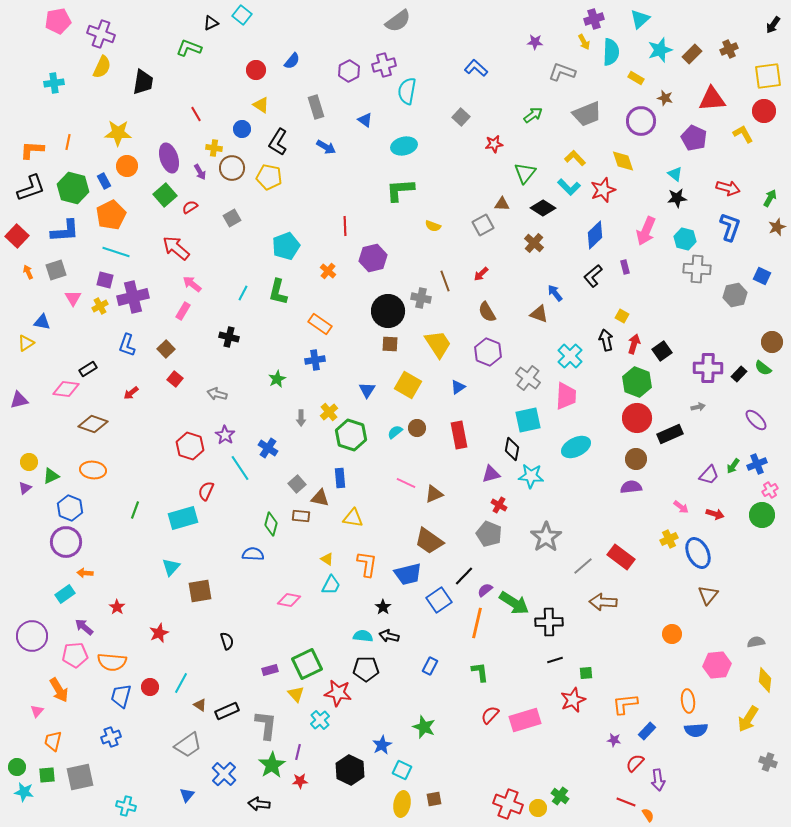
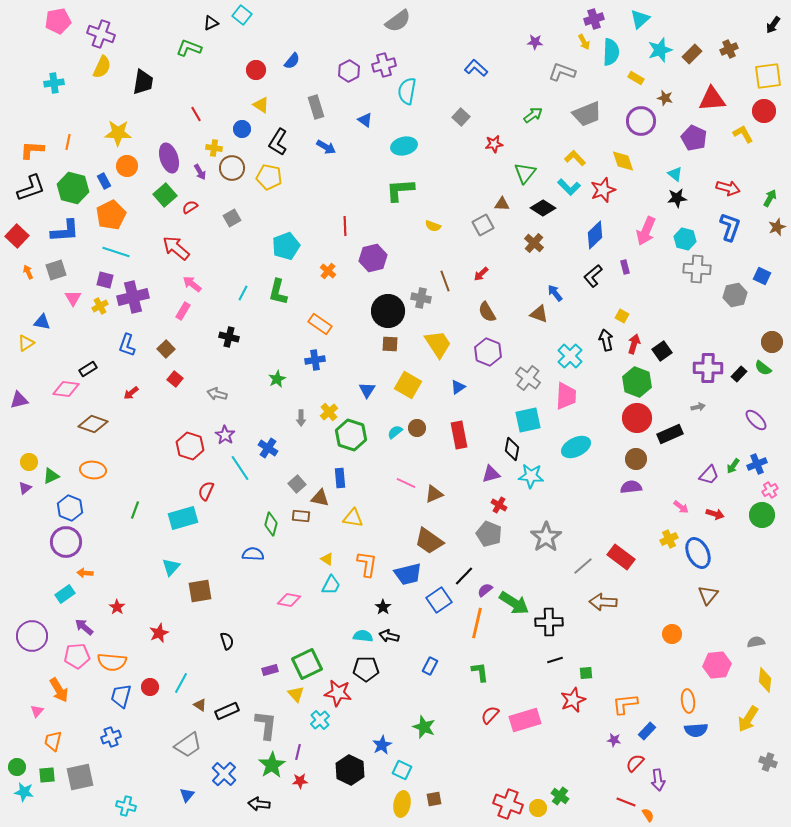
pink pentagon at (75, 655): moved 2 px right, 1 px down
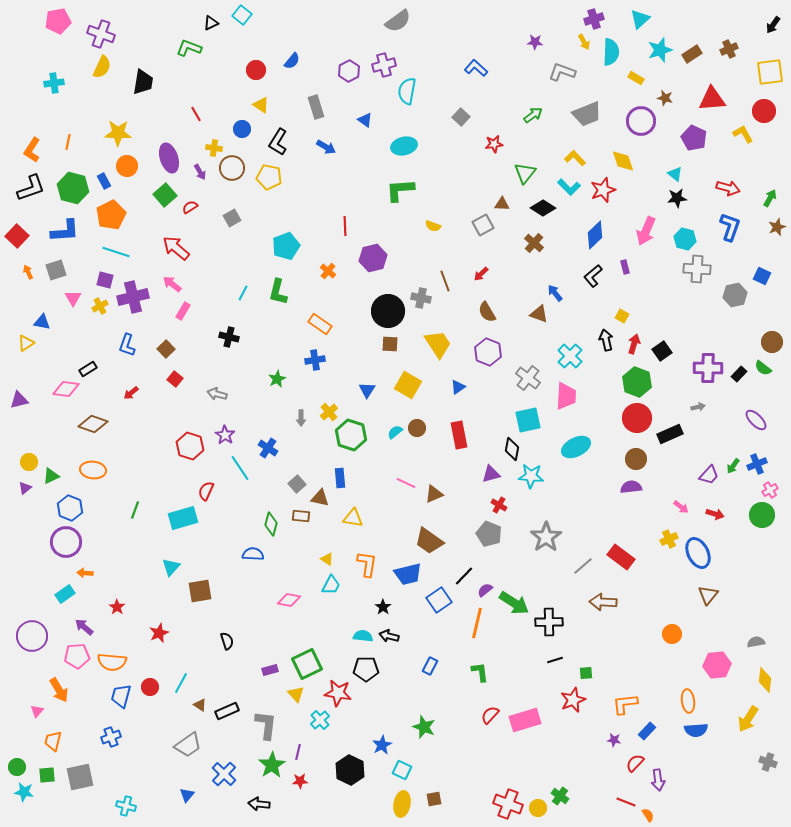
brown rectangle at (692, 54): rotated 12 degrees clockwise
yellow square at (768, 76): moved 2 px right, 4 px up
orange L-shape at (32, 150): rotated 60 degrees counterclockwise
pink arrow at (192, 284): moved 20 px left
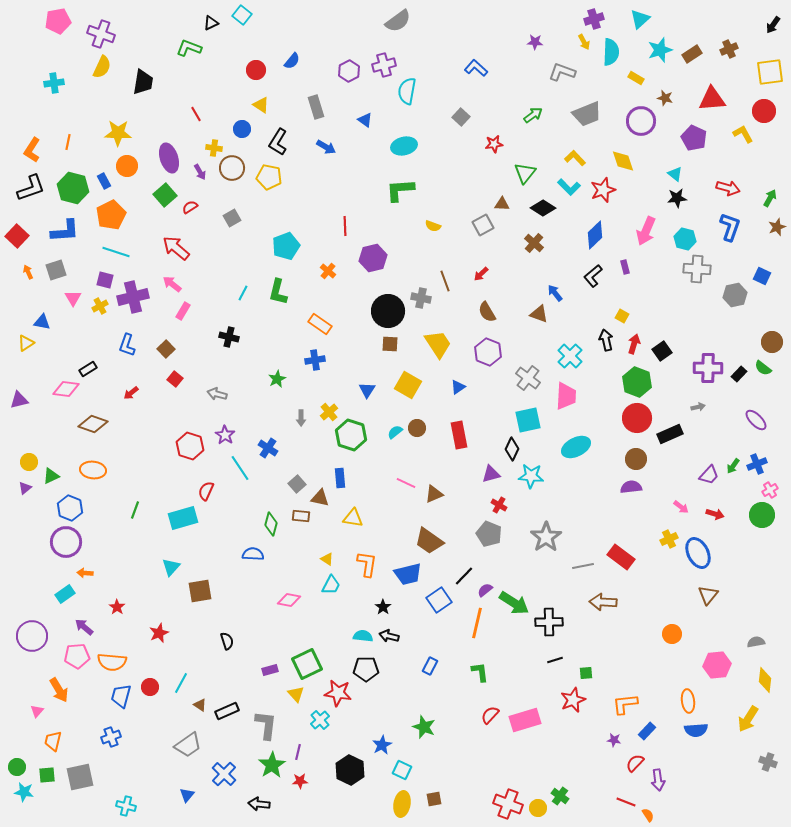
black diamond at (512, 449): rotated 15 degrees clockwise
gray line at (583, 566): rotated 30 degrees clockwise
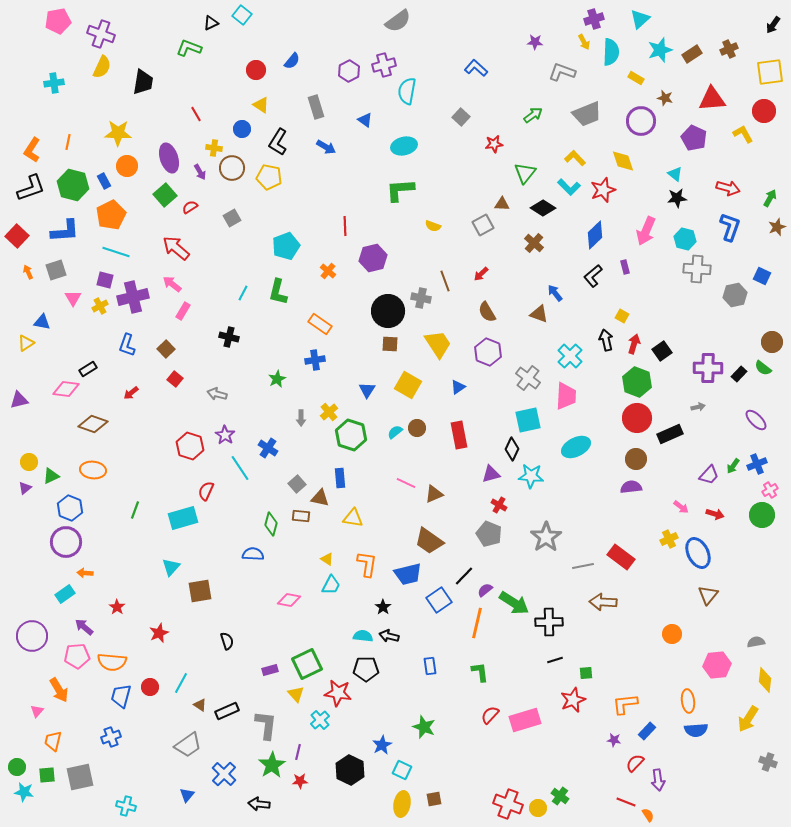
green hexagon at (73, 188): moved 3 px up
blue rectangle at (430, 666): rotated 36 degrees counterclockwise
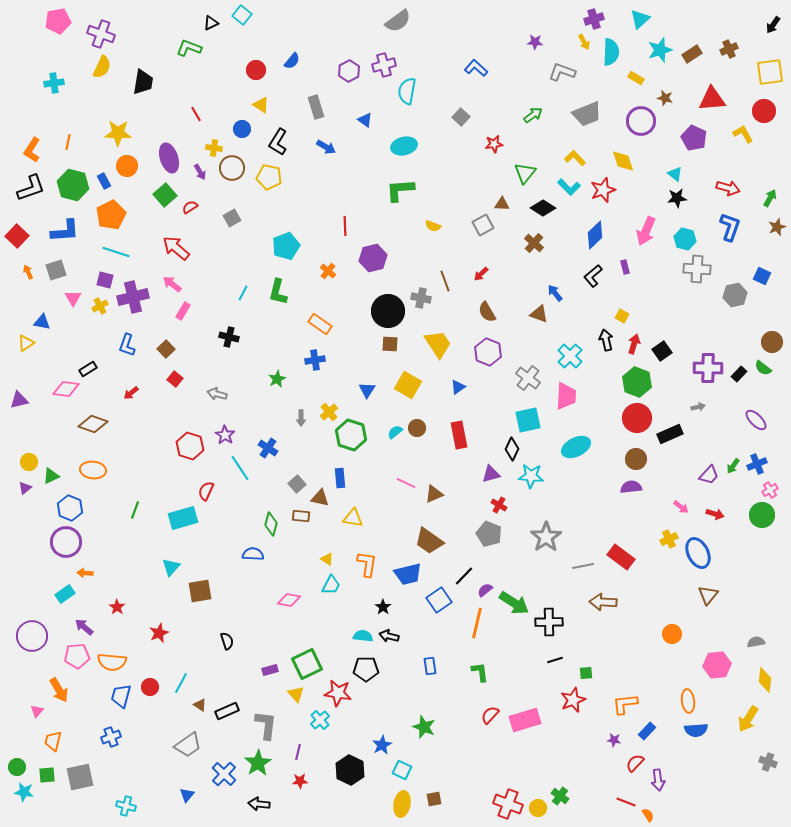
green star at (272, 765): moved 14 px left, 2 px up
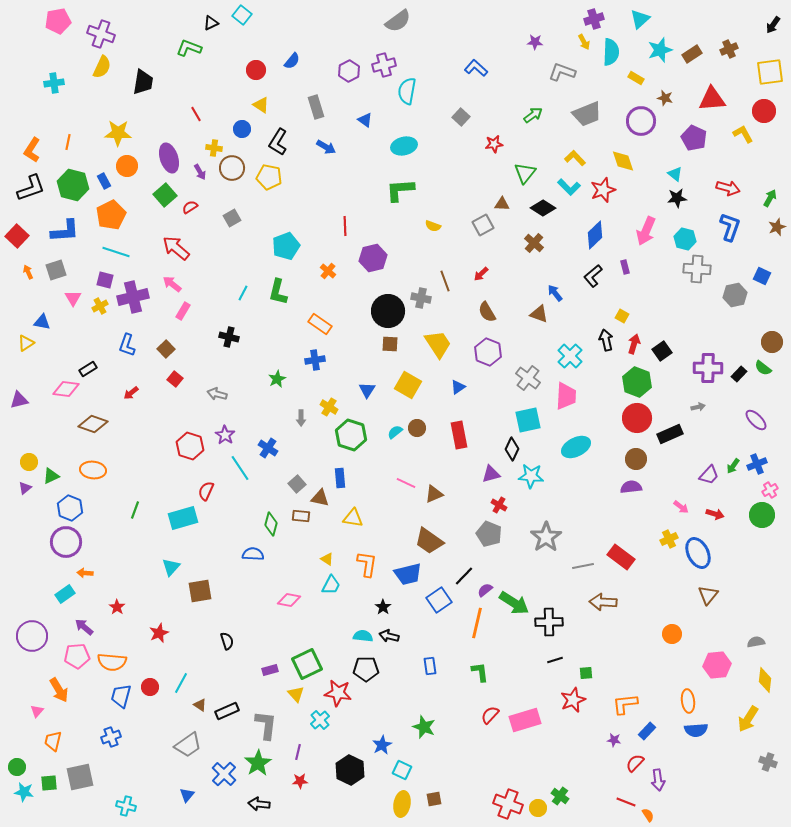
yellow cross at (329, 412): moved 5 px up; rotated 18 degrees counterclockwise
green square at (47, 775): moved 2 px right, 8 px down
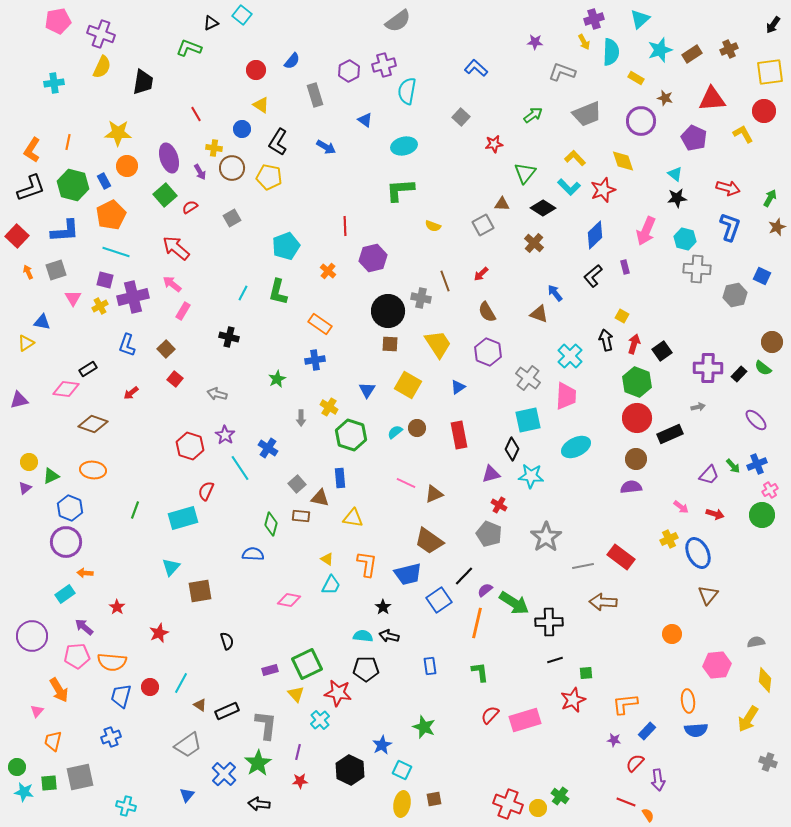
gray rectangle at (316, 107): moved 1 px left, 12 px up
green arrow at (733, 466): rotated 77 degrees counterclockwise
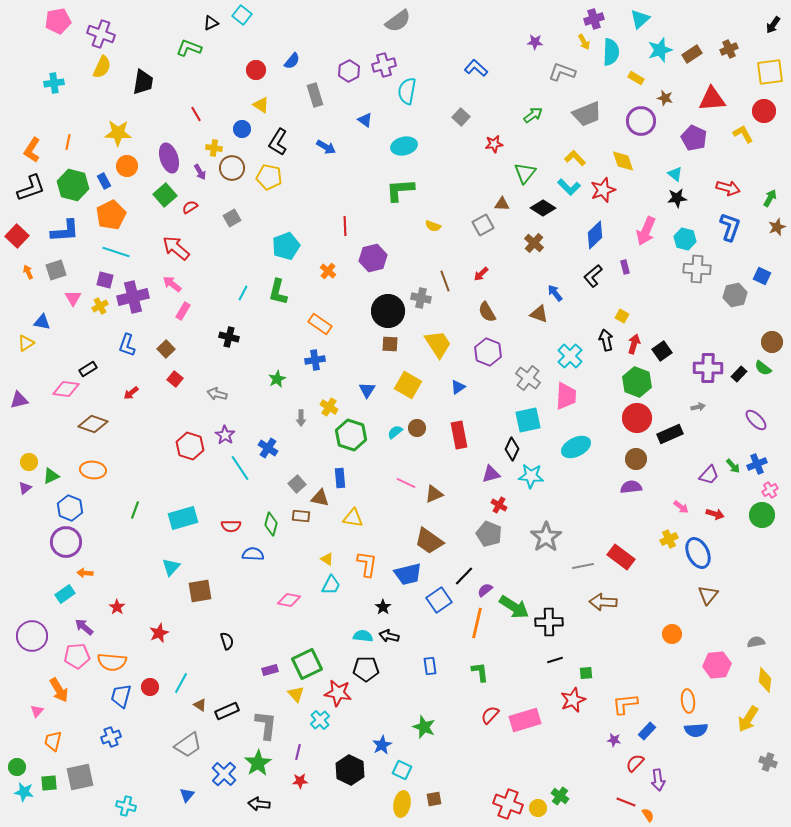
red semicircle at (206, 491): moved 25 px right, 35 px down; rotated 114 degrees counterclockwise
green arrow at (514, 603): moved 4 px down
